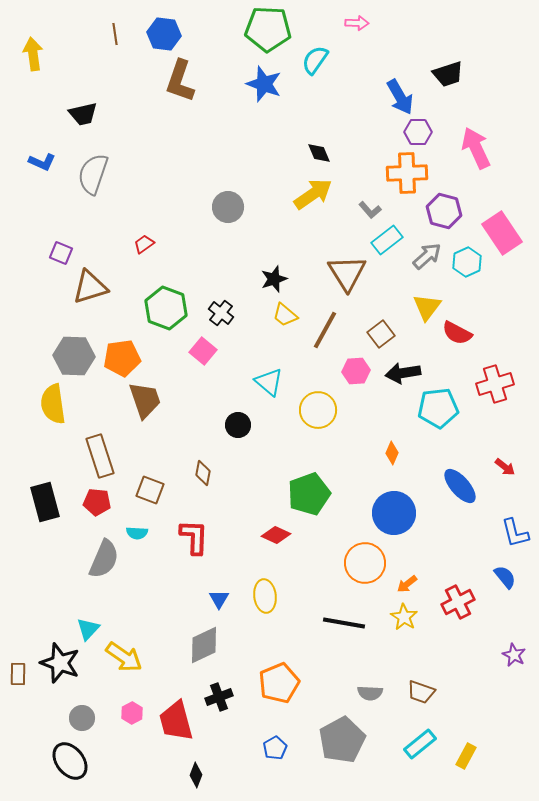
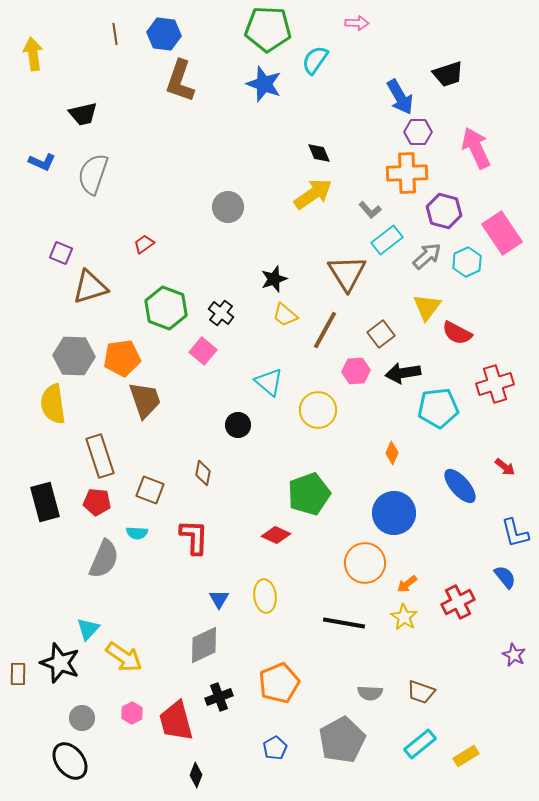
yellow rectangle at (466, 756): rotated 30 degrees clockwise
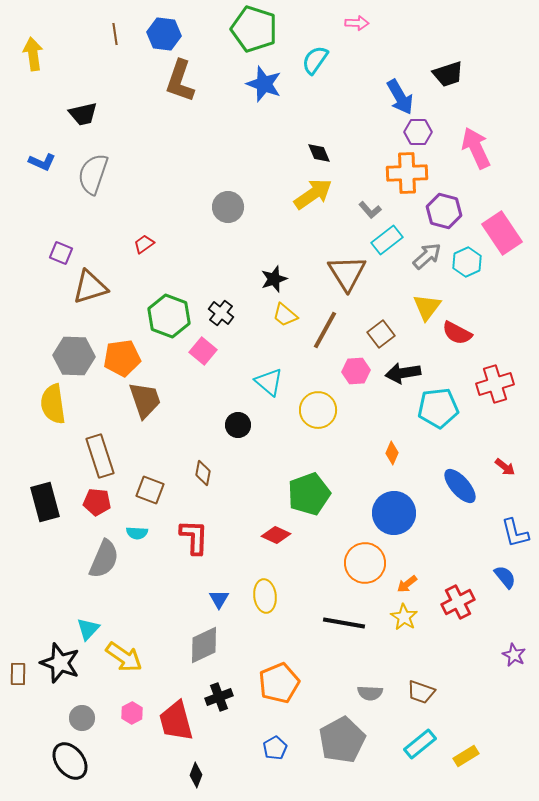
green pentagon at (268, 29): moved 14 px left; rotated 15 degrees clockwise
green hexagon at (166, 308): moved 3 px right, 8 px down
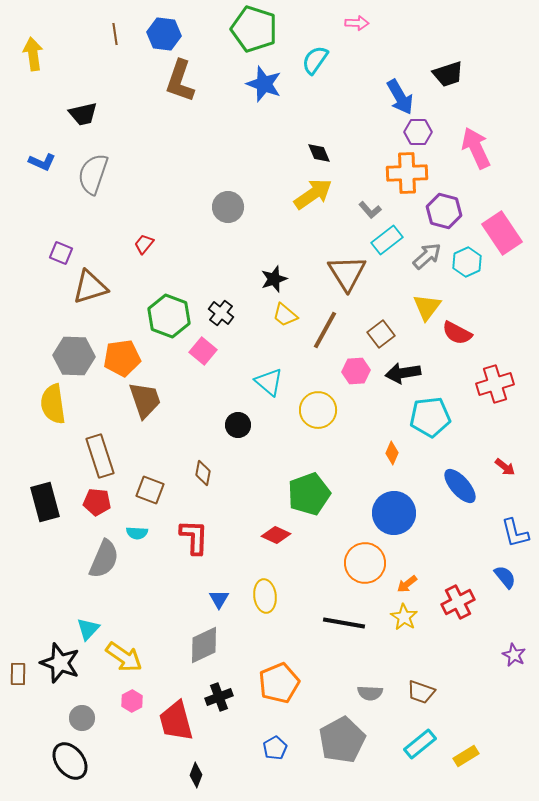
red trapezoid at (144, 244): rotated 15 degrees counterclockwise
cyan pentagon at (438, 408): moved 8 px left, 9 px down
pink hexagon at (132, 713): moved 12 px up
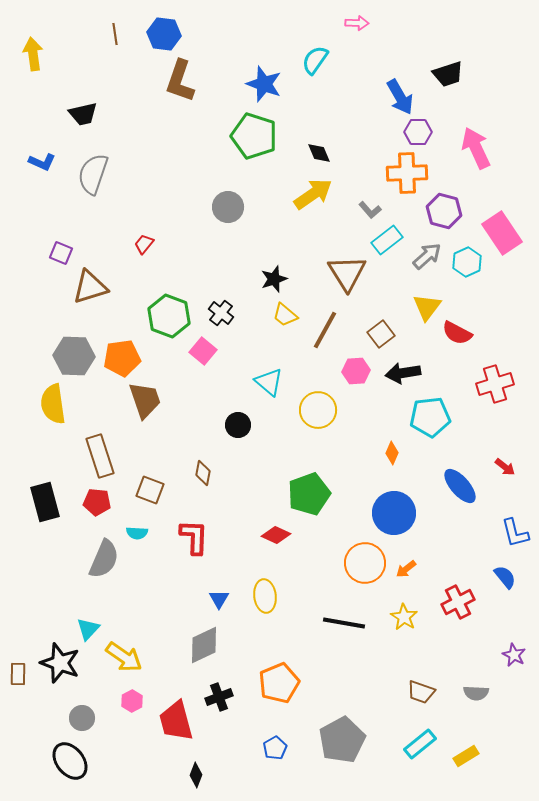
green pentagon at (254, 29): moved 107 px down
orange arrow at (407, 584): moved 1 px left, 15 px up
gray semicircle at (370, 693): moved 106 px right
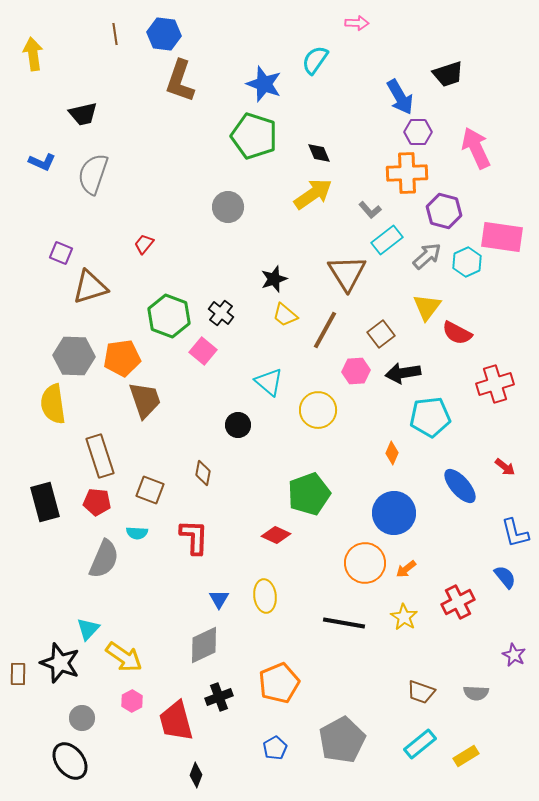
pink rectangle at (502, 233): moved 4 px down; rotated 48 degrees counterclockwise
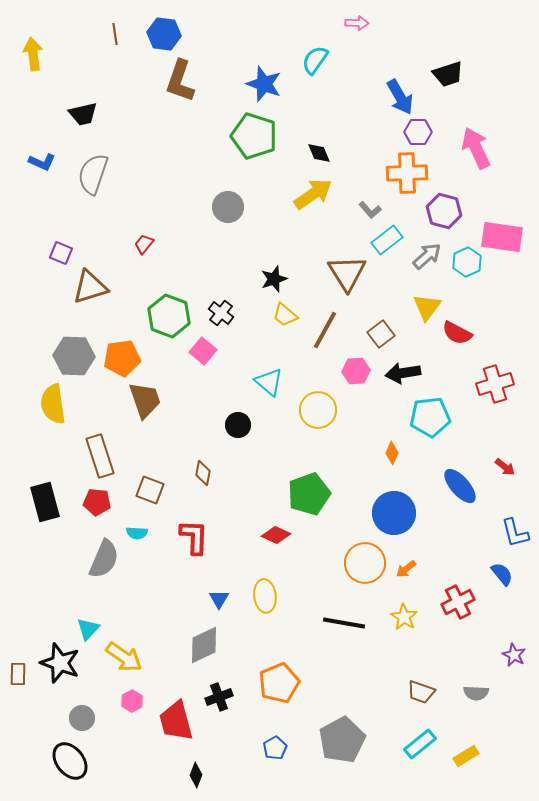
blue semicircle at (505, 577): moved 3 px left, 3 px up
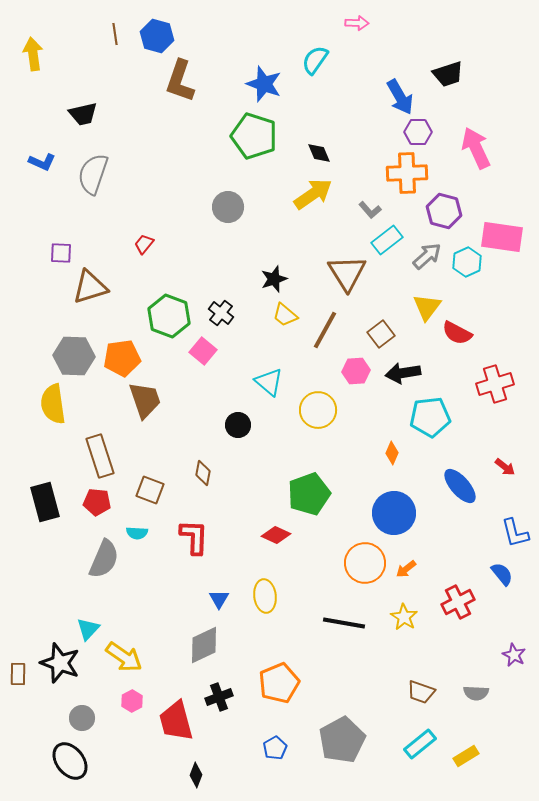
blue hexagon at (164, 34): moved 7 px left, 2 px down; rotated 8 degrees clockwise
purple square at (61, 253): rotated 20 degrees counterclockwise
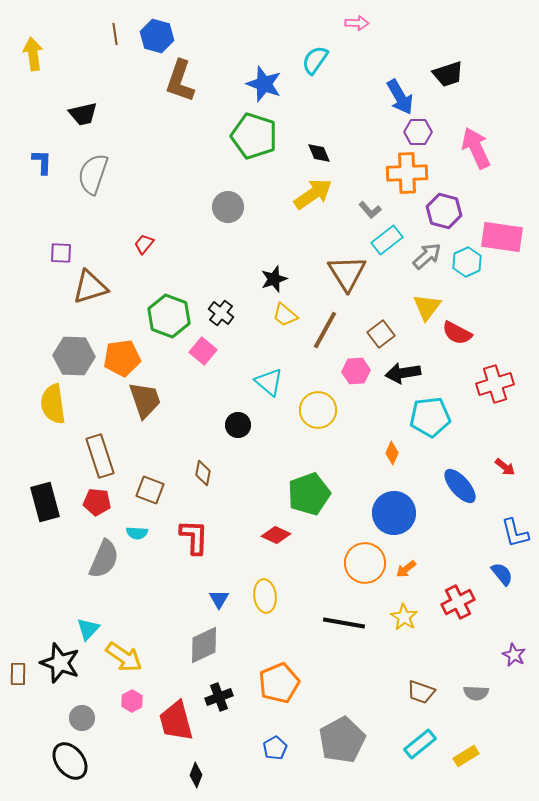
blue L-shape at (42, 162): rotated 112 degrees counterclockwise
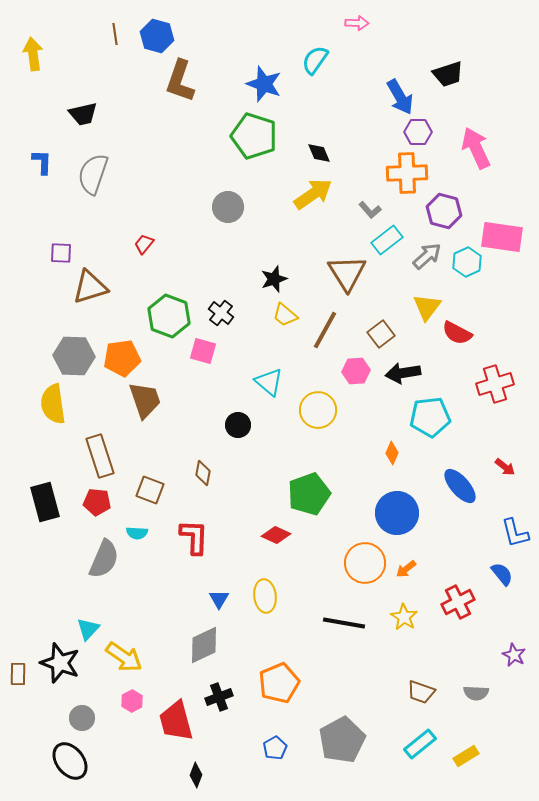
pink square at (203, 351): rotated 24 degrees counterclockwise
blue circle at (394, 513): moved 3 px right
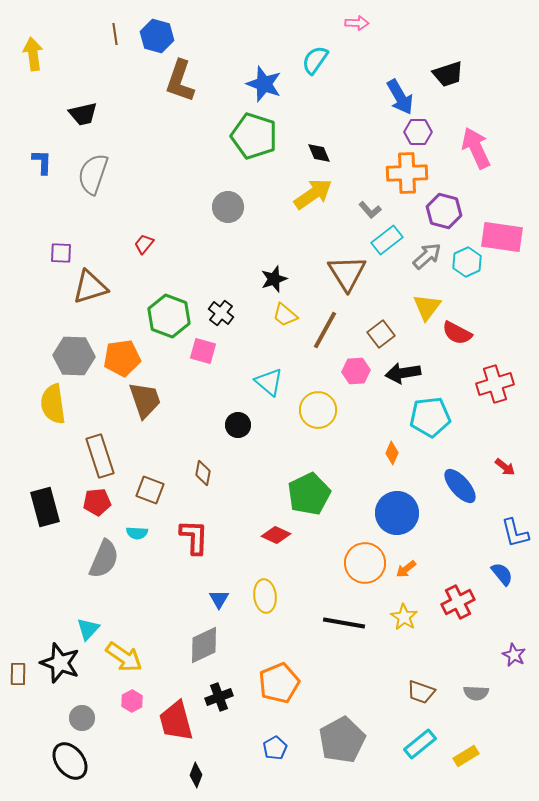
green pentagon at (309, 494): rotated 6 degrees counterclockwise
black rectangle at (45, 502): moved 5 px down
red pentagon at (97, 502): rotated 12 degrees counterclockwise
